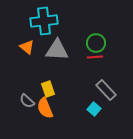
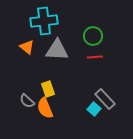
green circle: moved 3 px left, 7 px up
gray rectangle: moved 1 px left, 9 px down
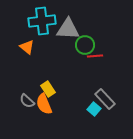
cyan cross: moved 2 px left
green circle: moved 8 px left, 9 px down
gray triangle: moved 11 px right, 21 px up
red line: moved 1 px up
yellow rectangle: rotated 14 degrees counterclockwise
orange semicircle: moved 1 px left, 4 px up
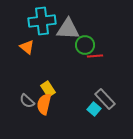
orange semicircle: rotated 35 degrees clockwise
